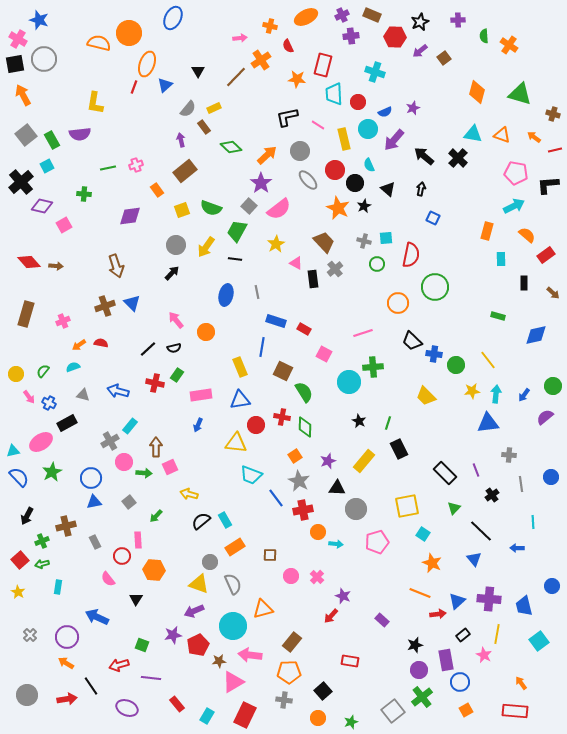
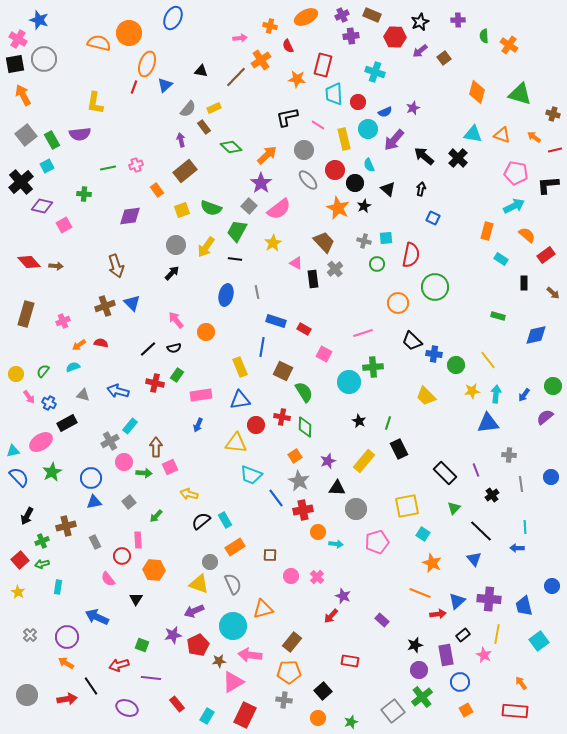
black triangle at (198, 71): moved 3 px right; rotated 48 degrees counterclockwise
gray circle at (300, 151): moved 4 px right, 1 px up
yellow star at (276, 244): moved 3 px left, 1 px up
cyan rectangle at (501, 259): rotated 56 degrees counterclockwise
cyan line at (533, 522): moved 8 px left, 5 px down
purple rectangle at (446, 660): moved 5 px up
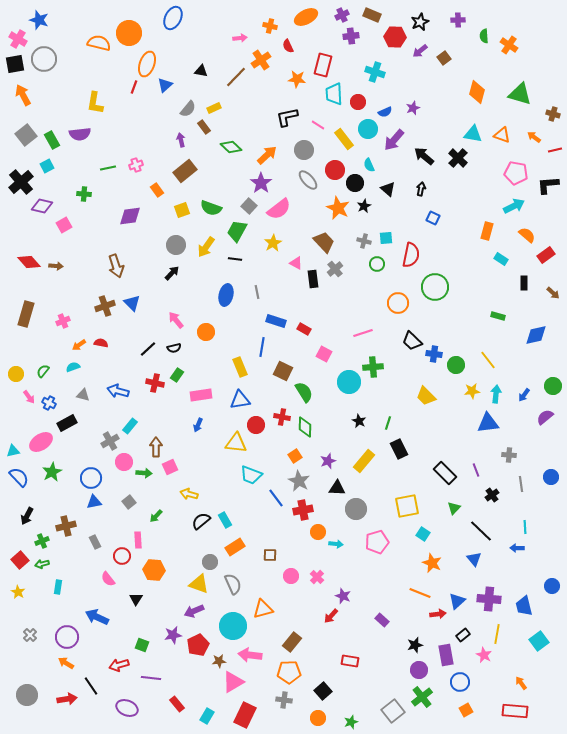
yellow rectangle at (344, 139): rotated 25 degrees counterclockwise
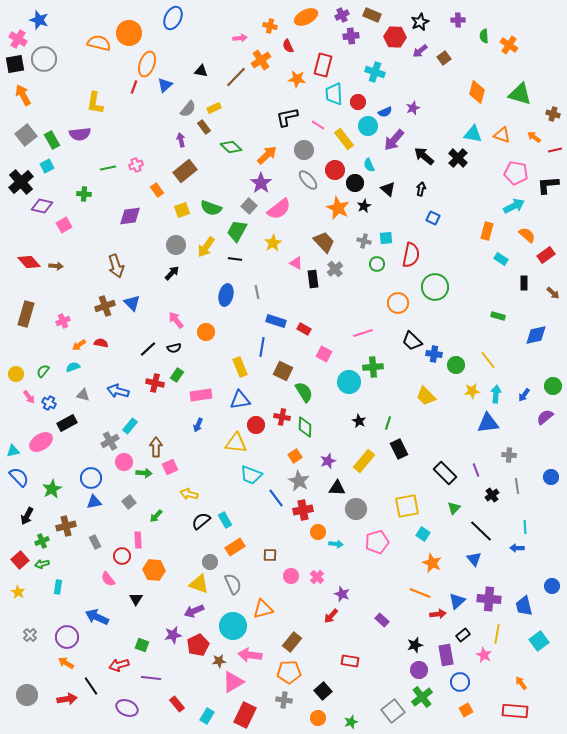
cyan circle at (368, 129): moved 3 px up
green star at (52, 472): moved 17 px down
gray line at (521, 484): moved 4 px left, 2 px down
purple star at (343, 596): moved 1 px left, 2 px up
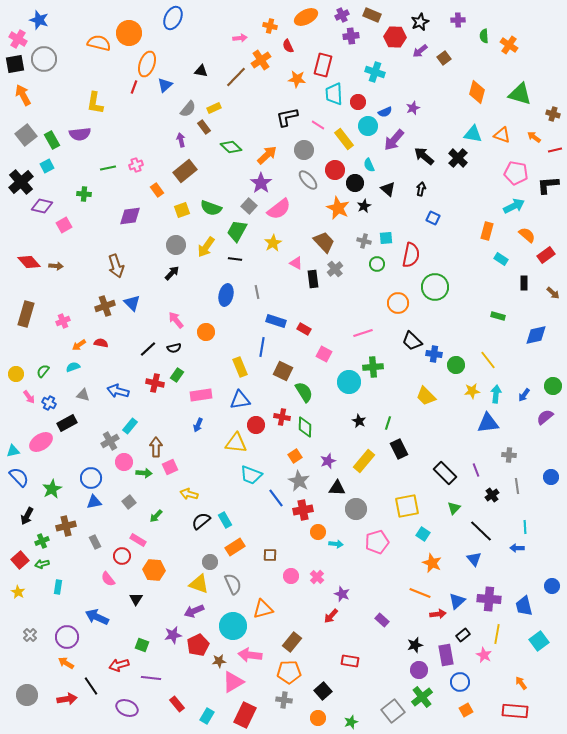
pink rectangle at (138, 540): rotated 56 degrees counterclockwise
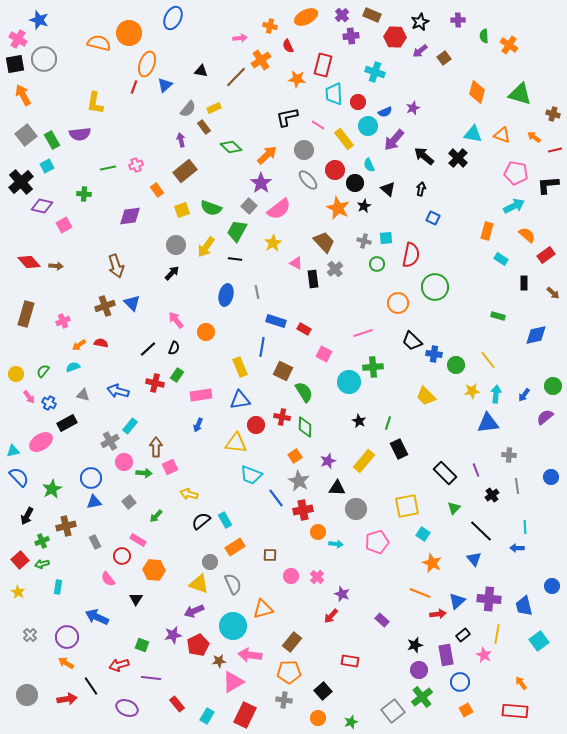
purple cross at (342, 15): rotated 16 degrees counterclockwise
black semicircle at (174, 348): rotated 56 degrees counterclockwise
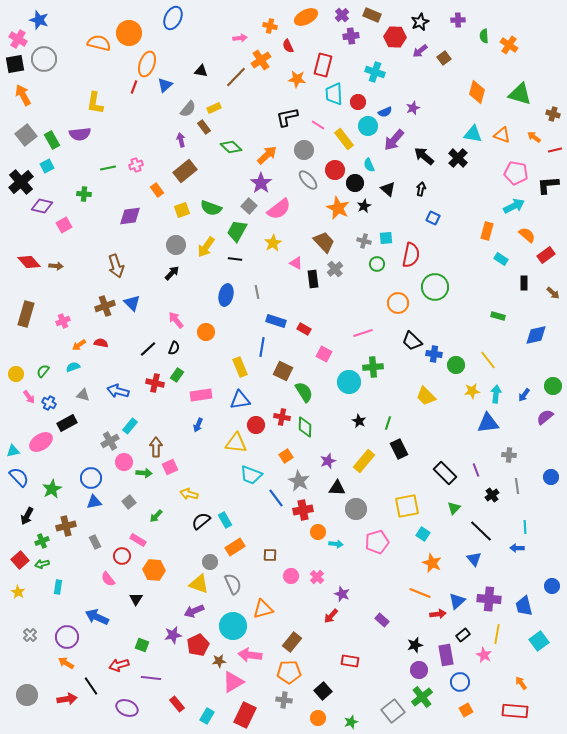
orange square at (295, 456): moved 9 px left
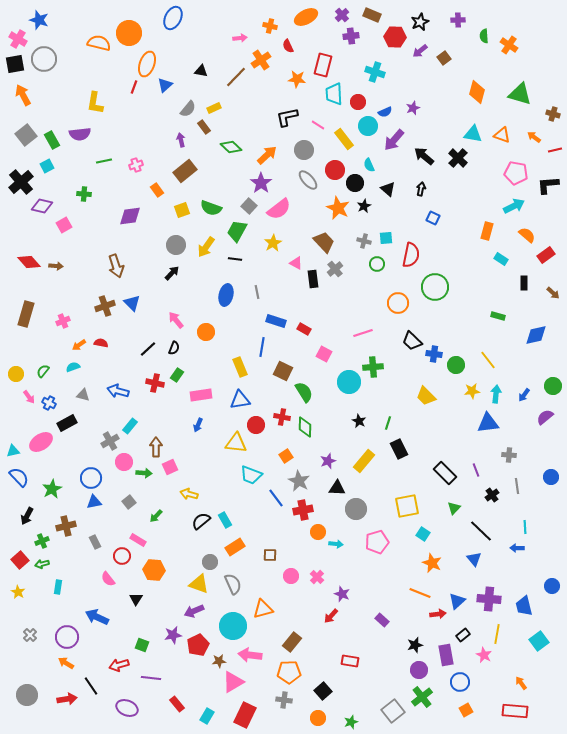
green line at (108, 168): moved 4 px left, 7 px up
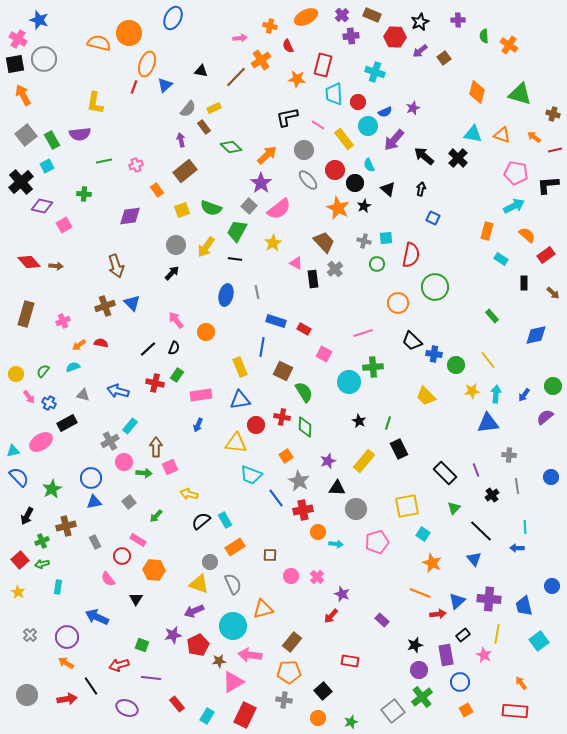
green rectangle at (498, 316): moved 6 px left; rotated 32 degrees clockwise
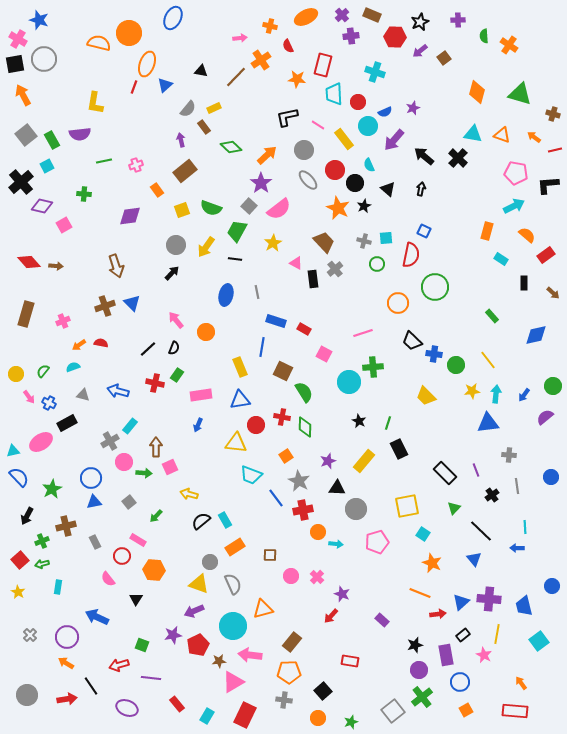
blue square at (433, 218): moved 9 px left, 13 px down
blue triangle at (457, 601): moved 4 px right, 1 px down
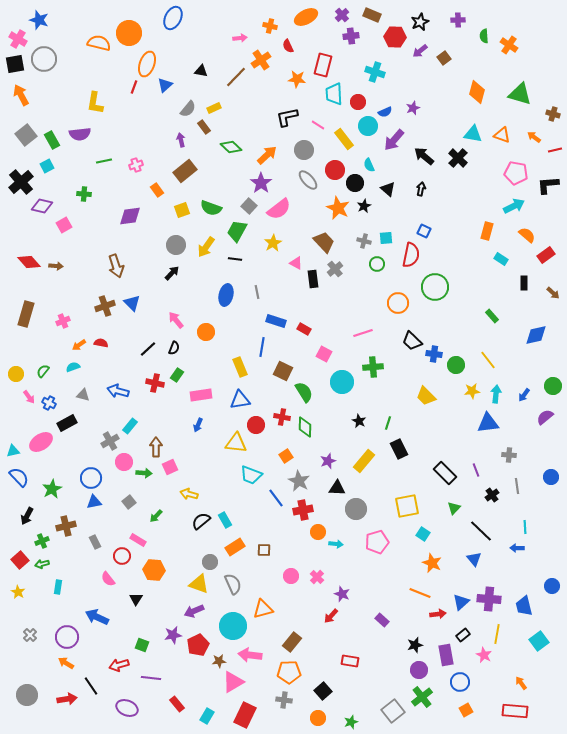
orange arrow at (23, 95): moved 2 px left
cyan circle at (349, 382): moved 7 px left
brown square at (270, 555): moved 6 px left, 5 px up
